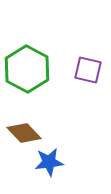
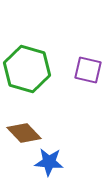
green hexagon: rotated 12 degrees counterclockwise
blue star: rotated 12 degrees clockwise
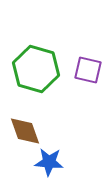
green hexagon: moved 9 px right
brown diamond: moved 1 px right, 2 px up; rotated 24 degrees clockwise
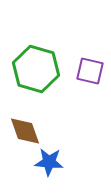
purple square: moved 2 px right, 1 px down
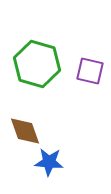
green hexagon: moved 1 px right, 5 px up
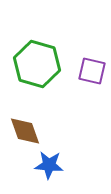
purple square: moved 2 px right
blue star: moved 3 px down
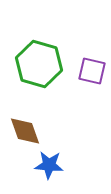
green hexagon: moved 2 px right
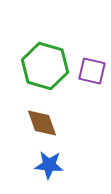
green hexagon: moved 6 px right, 2 px down
brown diamond: moved 17 px right, 8 px up
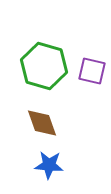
green hexagon: moved 1 px left
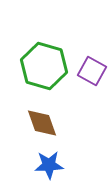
purple square: rotated 16 degrees clockwise
blue star: rotated 8 degrees counterclockwise
